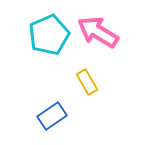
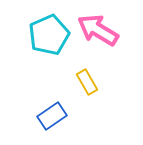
pink arrow: moved 2 px up
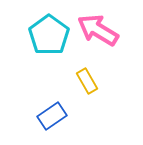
cyan pentagon: rotated 12 degrees counterclockwise
yellow rectangle: moved 1 px up
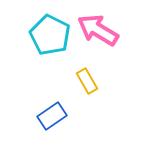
cyan pentagon: moved 1 px right; rotated 9 degrees counterclockwise
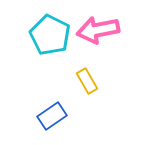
pink arrow: rotated 42 degrees counterclockwise
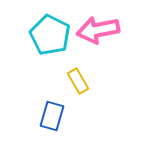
yellow rectangle: moved 9 px left
blue rectangle: rotated 40 degrees counterclockwise
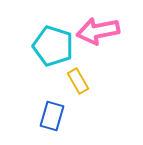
pink arrow: moved 1 px down
cyan pentagon: moved 3 px right, 11 px down; rotated 9 degrees counterclockwise
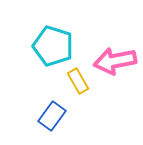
pink arrow: moved 17 px right, 30 px down
blue rectangle: rotated 20 degrees clockwise
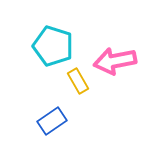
blue rectangle: moved 5 px down; rotated 20 degrees clockwise
